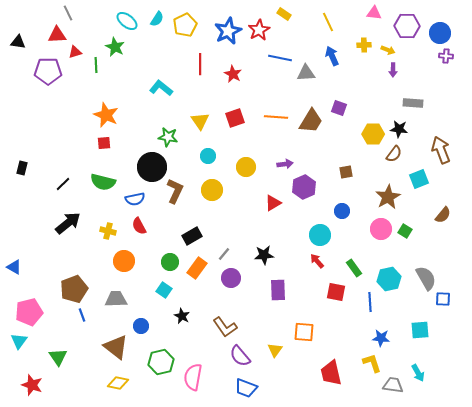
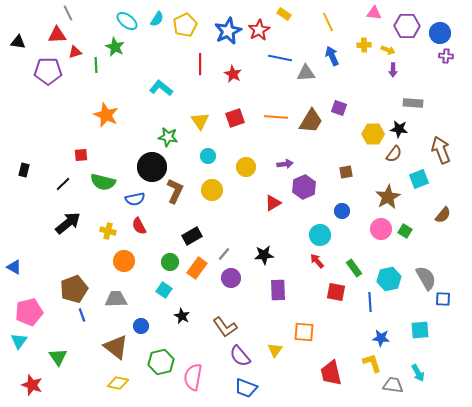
red square at (104, 143): moved 23 px left, 12 px down
black rectangle at (22, 168): moved 2 px right, 2 px down
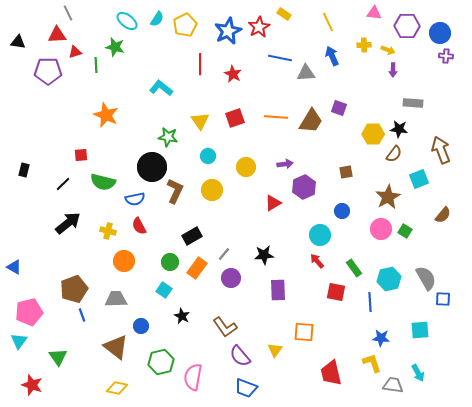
red star at (259, 30): moved 3 px up
green star at (115, 47): rotated 12 degrees counterclockwise
yellow diamond at (118, 383): moved 1 px left, 5 px down
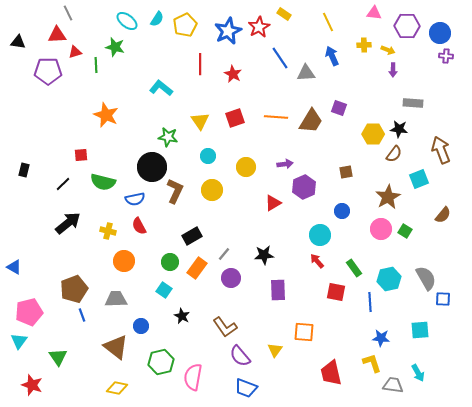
blue line at (280, 58): rotated 45 degrees clockwise
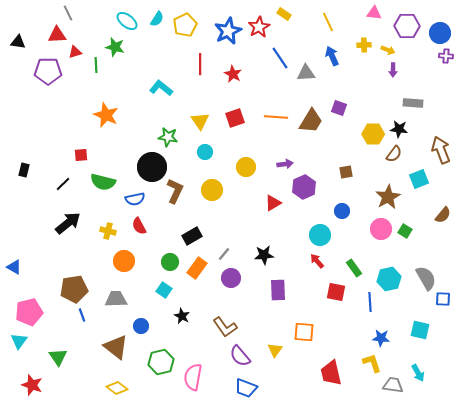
cyan circle at (208, 156): moved 3 px left, 4 px up
brown pentagon at (74, 289): rotated 12 degrees clockwise
cyan square at (420, 330): rotated 18 degrees clockwise
yellow diamond at (117, 388): rotated 25 degrees clockwise
